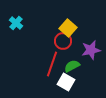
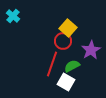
cyan cross: moved 3 px left, 7 px up
purple star: rotated 18 degrees counterclockwise
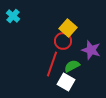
purple star: rotated 24 degrees counterclockwise
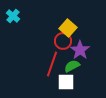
purple star: moved 11 px left; rotated 18 degrees clockwise
white square: rotated 30 degrees counterclockwise
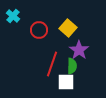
red circle: moved 24 px left, 11 px up
purple star: moved 1 px left
green semicircle: rotated 119 degrees clockwise
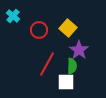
red line: moved 5 px left; rotated 10 degrees clockwise
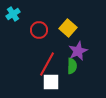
cyan cross: moved 2 px up; rotated 16 degrees clockwise
purple star: moved 1 px left, 1 px down; rotated 12 degrees clockwise
white square: moved 15 px left
